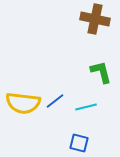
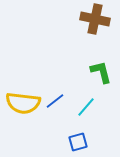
cyan line: rotated 35 degrees counterclockwise
blue square: moved 1 px left, 1 px up; rotated 30 degrees counterclockwise
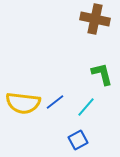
green L-shape: moved 1 px right, 2 px down
blue line: moved 1 px down
blue square: moved 2 px up; rotated 12 degrees counterclockwise
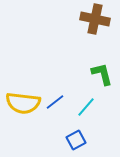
blue square: moved 2 px left
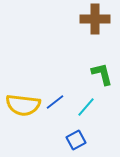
brown cross: rotated 12 degrees counterclockwise
yellow semicircle: moved 2 px down
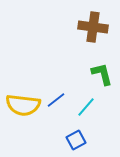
brown cross: moved 2 px left, 8 px down; rotated 8 degrees clockwise
blue line: moved 1 px right, 2 px up
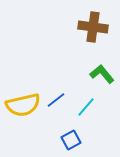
green L-shape: rotated 25 degrees counterclockwise
yellow semicircle: rotated 20 degrees counterclockwise
blue square: moved 5 px left
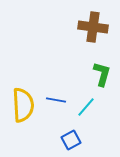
green L-shape: rotated 55 degrees clockwise
blue line: rotated 48 degrees clockwise
yellow semicircle: rotated 80 degrees counterclockwise
